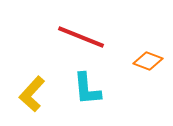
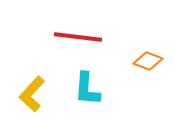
red line: moved 3 px left; rotated 15 degrees counterclockwise
cyan L-shape: rotated 9 degrees clockwise
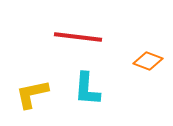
yellow L-shape: rotated 36 degrees clockwise
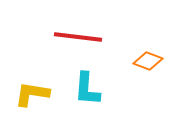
yellow L-shape: rotated 21 degrees clockwise
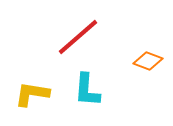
red line: rotated 48 degrees counterclockwise
cyan L-shape: moved 1 px down
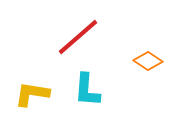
orange diamond: rotated 12 degrees clockwise
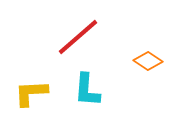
yellow L-shape: moved 1 px left, 1 px up; rotated 12 degrees counterclockwise
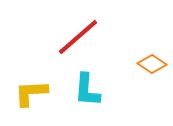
orange diamond: moved 4 px right, 3 px down
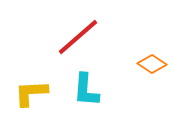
cyan L-shape: moved 1 px left
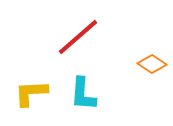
cyan L-shape: moved 3 px left, 4 px down
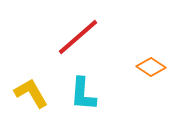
orange diamond: moved 1 px left, 3 px down
yellow L-shape: rotated 63 degrees clockwise
